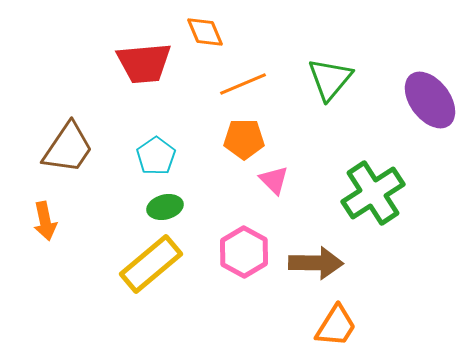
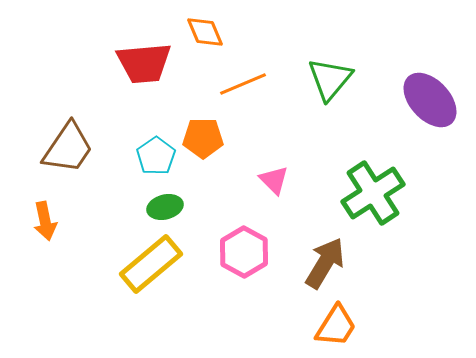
purple ellipse: rotated 6 degrees counterclockwise
orange pentagon: moved 41 px left, 1 px up
brown arrow: moved 9 px right; rotated 60 degrees counterclockwise
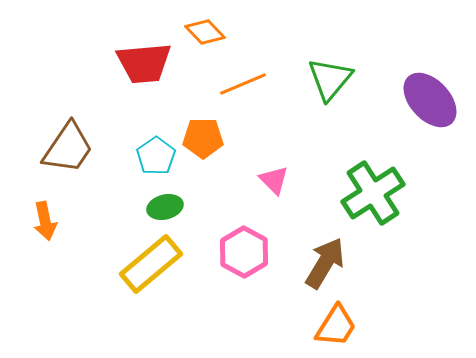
orange diamond: rotated 21 degrees counterclockwise
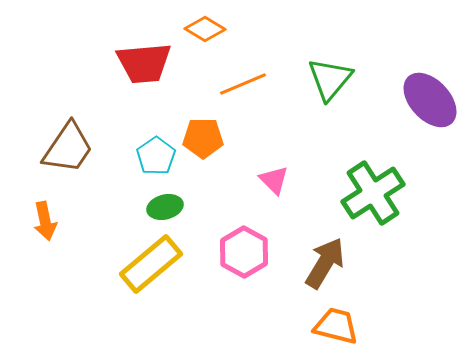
orange diamond: moved 3 px up; rotated 15 degrees counterclockwise
orange trapezoid: rotated 108 degrees counterclockwise
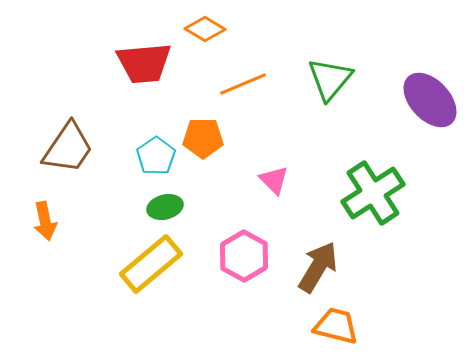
pink hexagon: moved 4 px down
brown arrow: moved 7 px left, 4 px down
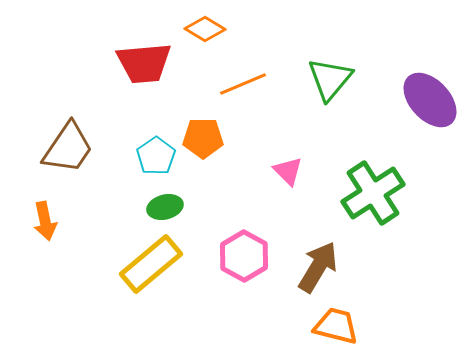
pink triangle: moved 14 px right, 9 px up
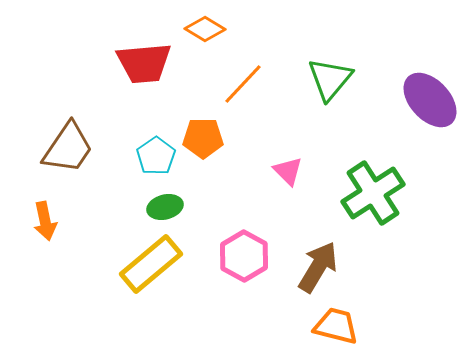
orange line: rotated 24 degrees counterclockwise
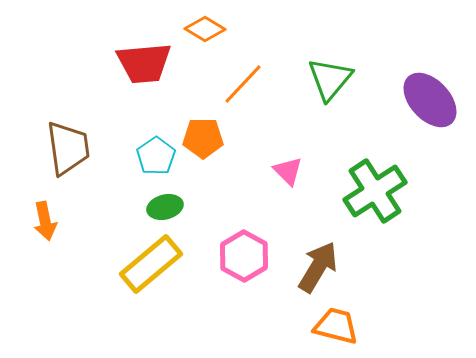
brown trapezoid: rotated 42 degrees counterclockwise
green cross: moved 2 px right, 2 px up
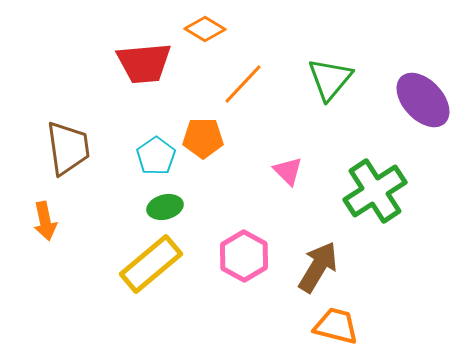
purple ellipse: moved 7 px left
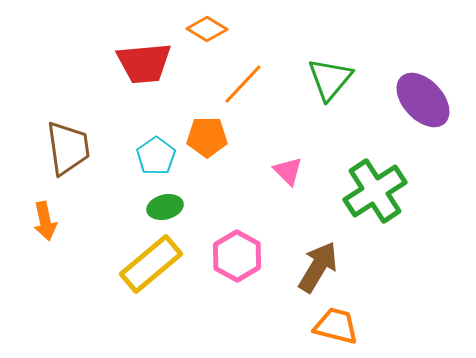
orange diamond: moved 2 px right
orange pentagon: moved 4 px right, 1 px up
pink hexagon: moved 7 px left
